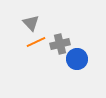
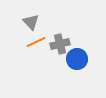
gray triangle: moved 1 px up
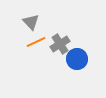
gray cross: rotated 18 degrees counterclockwise
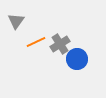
gray triangle: moved 15 px left, 1 px up; rotated 18 degrees clockwise
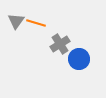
orange line: moved 19 px up; rotated 42 degrees clockwise
blue circle: moved 2 px right
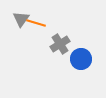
gray triangle: moved 5 px right, 2 px up
blue circle: moved 2 px right
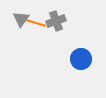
gray cross: moved 4 px left, 23 px up; rotated 12 degrees clockwise
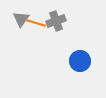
blue circle: moved 1 px left, 2 px down
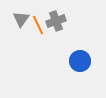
orange line: moved 2 px right, 2 px down; rotated 48 degrees clockwise
